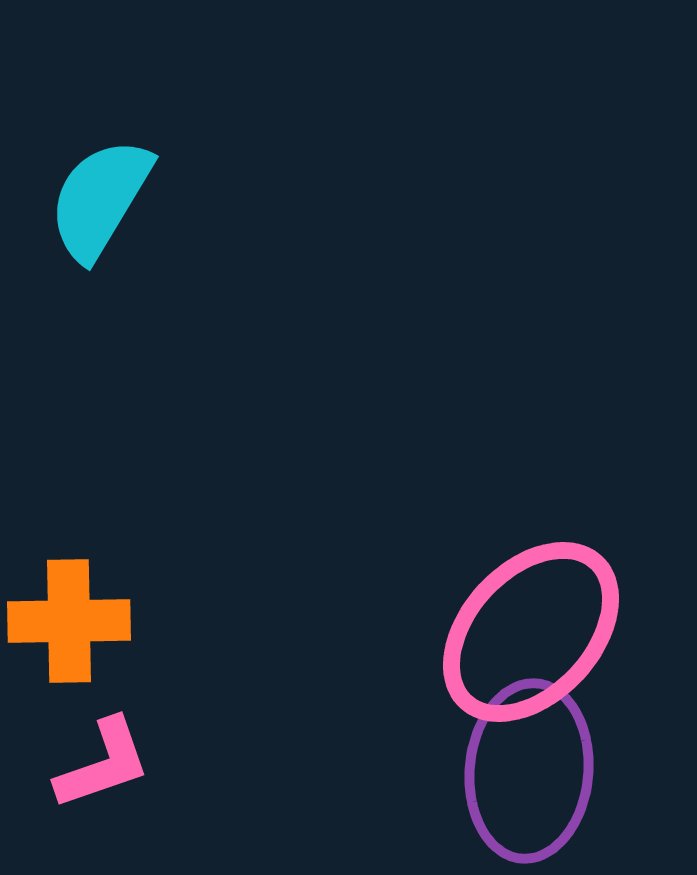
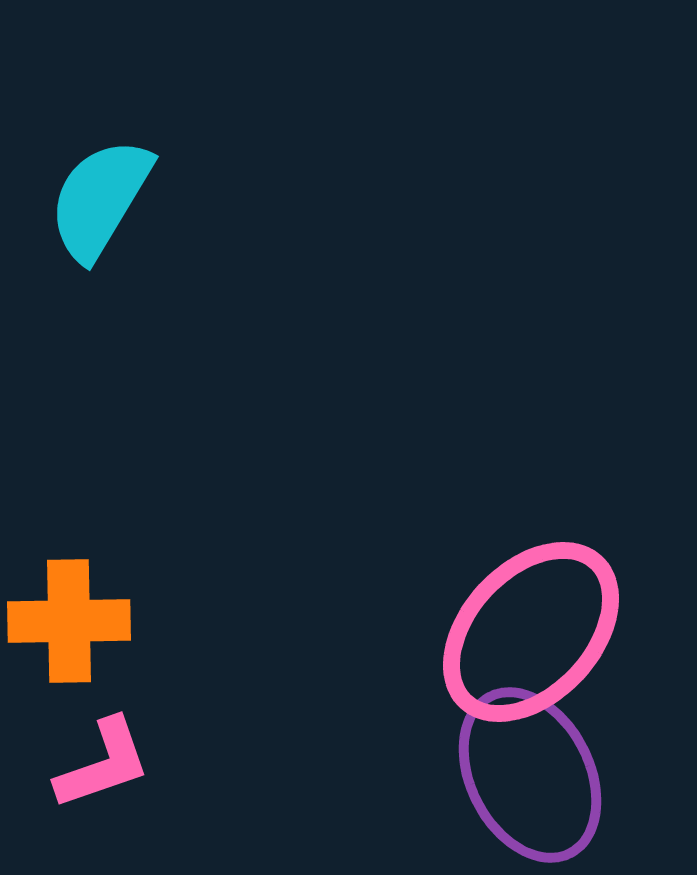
purple ellipse: moved 1 px right, 4 px down; rotated 32 degrees counterclockwise
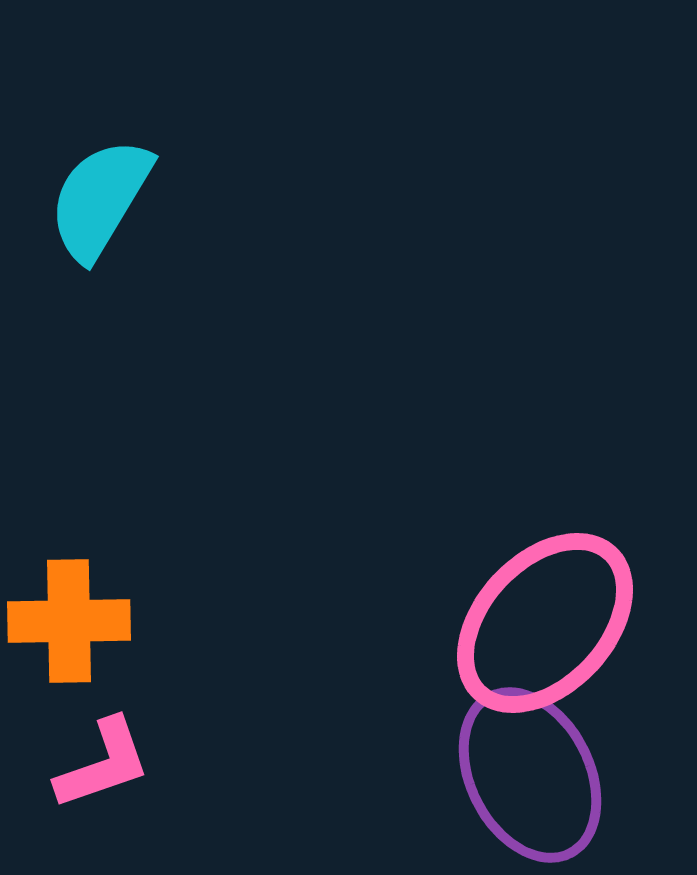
pink ellipse: moved 14 px right, 9 px up
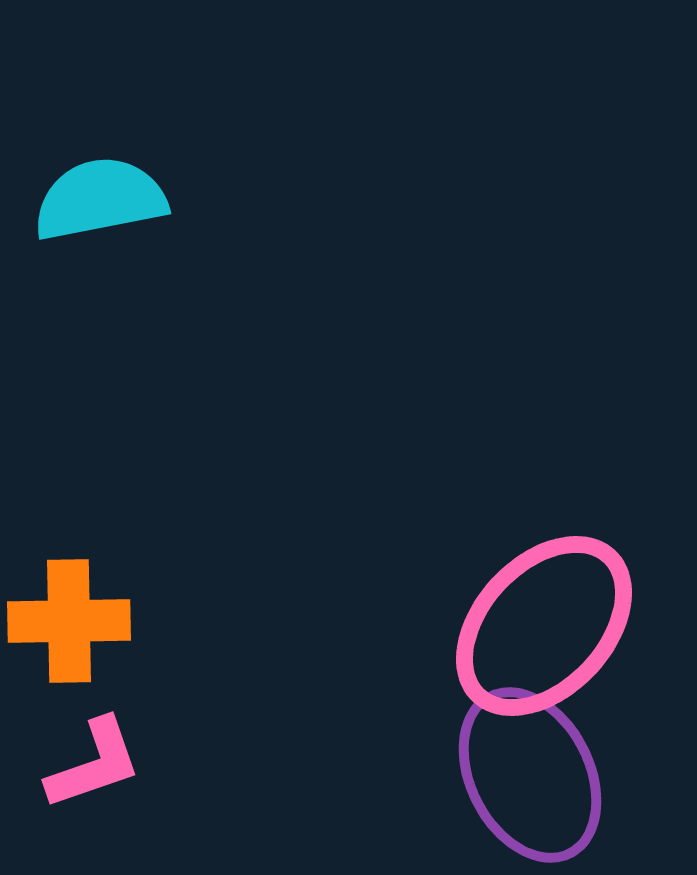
cyan semicircle: rotated 48 degrees clockwise
pink ellipse: moved 1 px left, 3 px down
pink L-shape: moved 9 px left
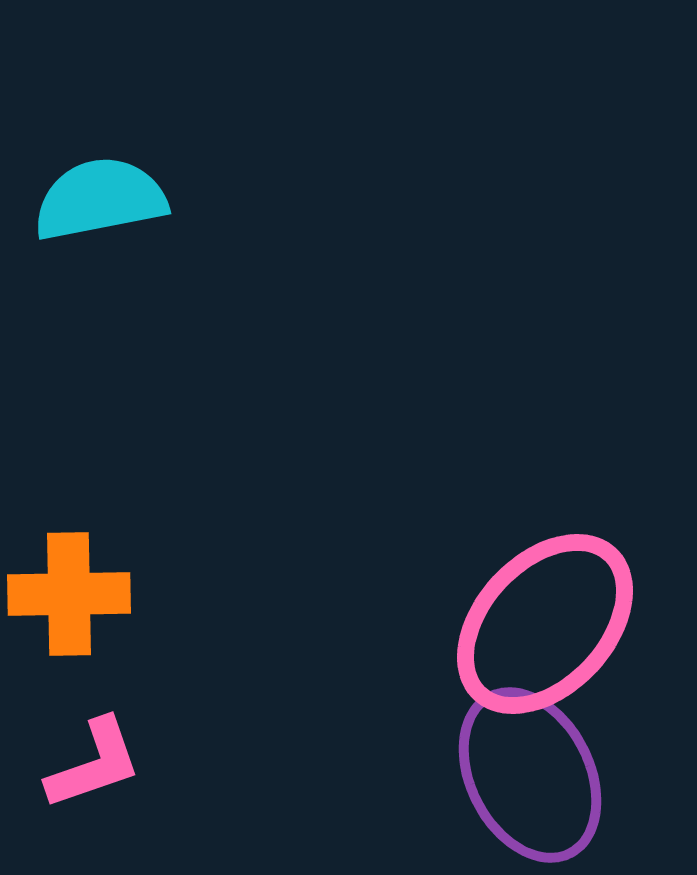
orange cross: moved 27 px up
pink ellipse: moved 1 px right, 2 px up
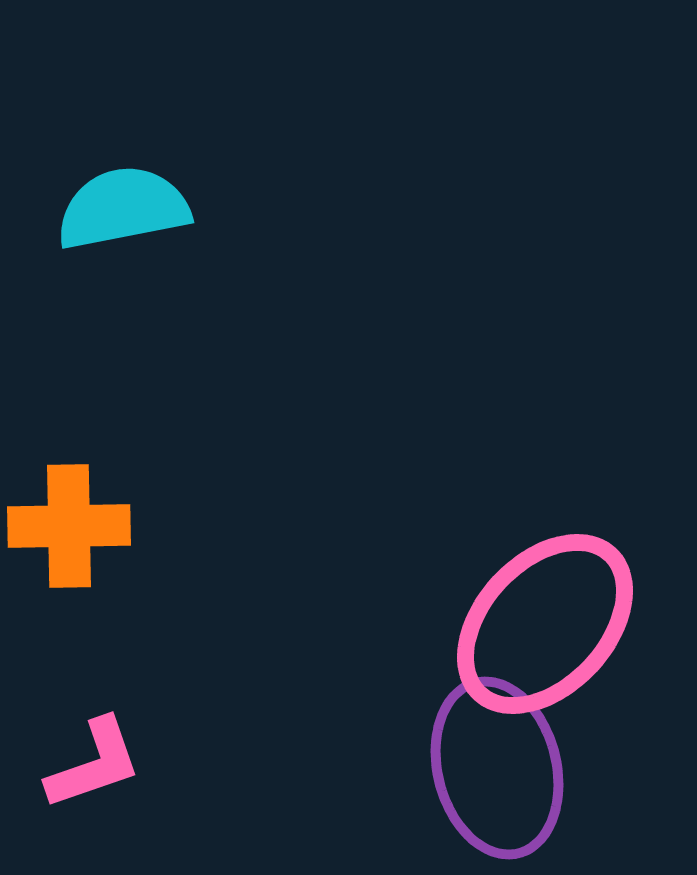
cyan semicircle: moved 23 px right, 9 px down
orange cross: moved 68 px up
purple ellipse: moved 33 px left, 7 px up; rotated 13 degrees clockwise
